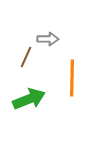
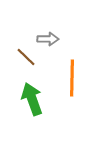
brown line: rotated 70 degrees counterclockwise
green arrow: moved 3 px right; rotated 88 degrees counterclockwise
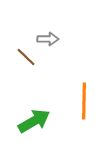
orange line: moved 12 px right, 23 px down
green arrow: moved 2 px right, 22 px down; rotated 80 degrees clockwise
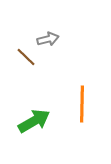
gray arrow: rotated 15 degrees counterclockwise
orange line: moved 2 px left, 3 px down
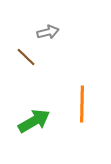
gray arrow: moved 7 px up
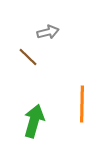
brown line: moved 2 px right
green arrow: rotated 44 degrees counterclockwise
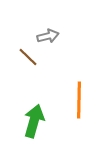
gray arrow: moved 4 px down
orange line: moved 3 px left, 4 px up
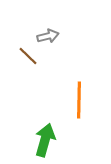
brown line: moved 1 px up
green arrow: moved 11 px right, 19 px down
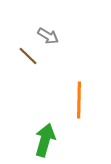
gray arrow: rotated 45 degrees clockwise
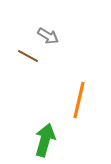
brown line: rotated 15 degrees counterclockwise
orange line: rotated 12 degrees clockwise
